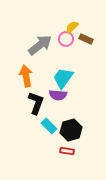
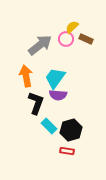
cyan trapezoid: moved 8 px left
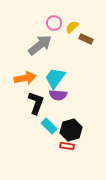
pink circle: moved 12 px left, 16 px up
orange arrow: moved 1 px left, 2 px down; rotated 90 degrees clockwise
red rectangle: moved 5 px up
